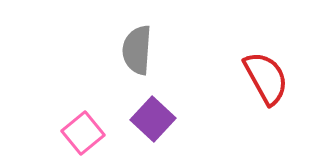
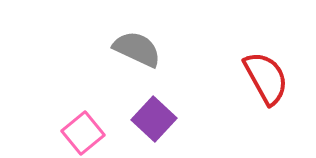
gray semicircle: moved 1 px up; rotated 111 degrees clockwise
purple square: moved 1 px right
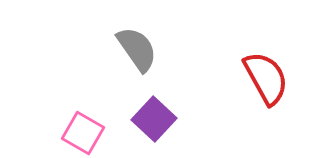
gray semicircle: rotated 30 degrees clockwise
pink square: rotated 21 degrees counterclockwise
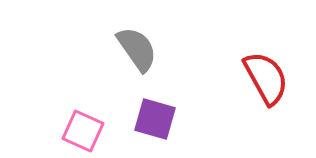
purple square: moved 1 px right; rotated 27 degrees counterclockwise
pink square: moved 2 px up; rotated 6 degrees counterclockwise
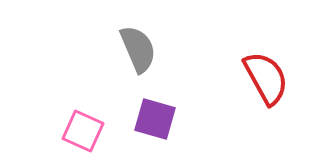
gray semicircle: moved 1 px right; rotated 12 degrees clockwise
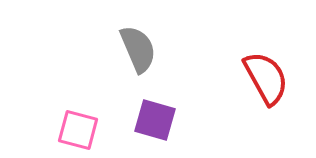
purple square: moved 1 px down
pink square: moved 5 px left, 1 px up; rotated 9 degrees counterclockwise
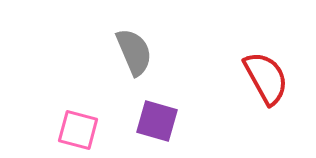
gray semicircle: moved 4 px left, 3 px down
purple square: moved 2 px right, 1 px down
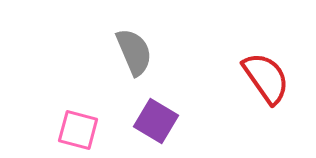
red semicircle: rotated 6 degrees counterclockwise
purple square: moved 1 px left; rotated 15 degrees clockwise
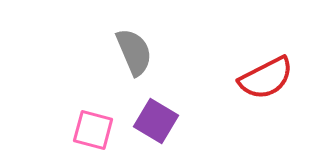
red semicircle: rotated 98 degrees clockwise
pink square: moved 15 px right
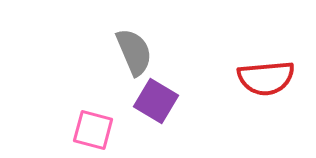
red semicircle: rotated 22 degrees clockwise
purple square: moved 20 px up
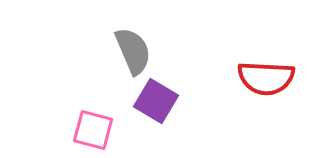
gray semicircle: moved 1 px left, 1 px up
red semicircle: rotated 8 degrees clockwise
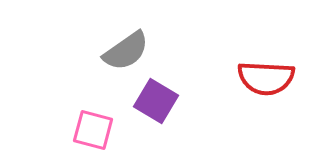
gray semicircle: moved 7 px left; rotated 78 degrees clockwise
